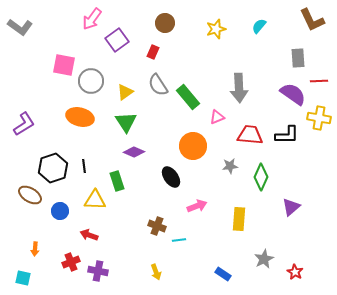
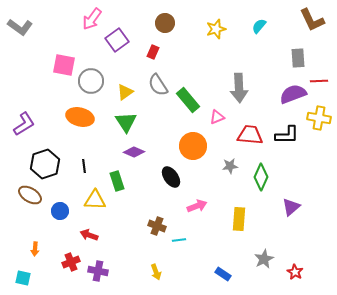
purple semicircle at (293, 94): rotated 56 degrees counterclockwise
green rectangle at (188, 97): moved 3 px down
black hexagon at (53, 168): moved 8 px left, 4 px up
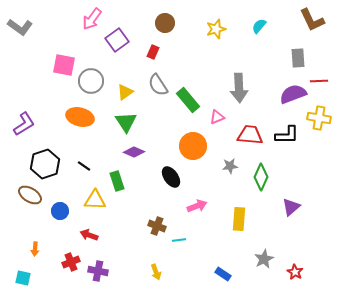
black line at (84, 166): rotated 48 degrees counterclockwise
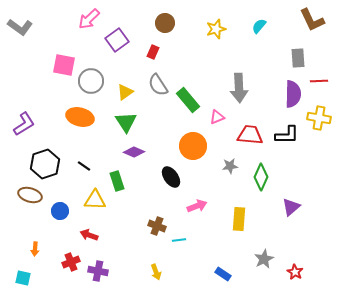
pink arrow at (92, 19): moved 3 px left; rotated 10 degrees clockwise
purple semicircle at (293, 94): rotated 112 degrees clockwise
brown ellipse at (30, 195): rotated 15 degrees counterclockwise
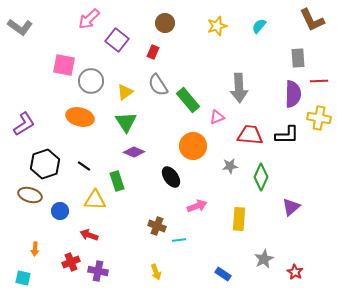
yellow star at (216, 29): moved 1 px right, 3 px up
purple square at (117, 40): rotated 15 degrees counterclockwise
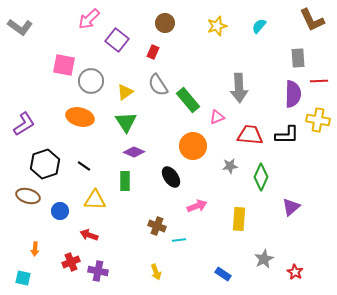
yellow cross at (319, 118): moved 1 px left, 2 px down
green rectangle at (117, 181): moved 8 px right; rotated 18 degrees clockwise
brown ellipse at (30, 195): moved 2 px left, 1 px down
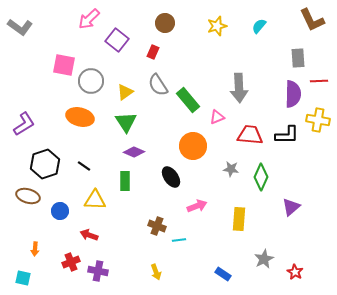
gray star at (230, 166): moved 1 px right, 3 px down; rotated 14 degrees clockwise
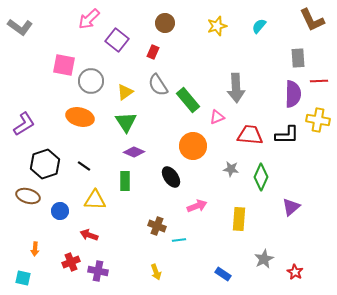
gray arrow at (239, 88): moved 3 px left
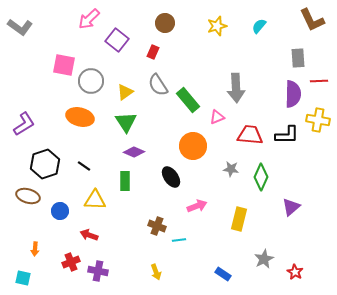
yellow rectangle at (239, 219): rotated 10 degrees clockwise
